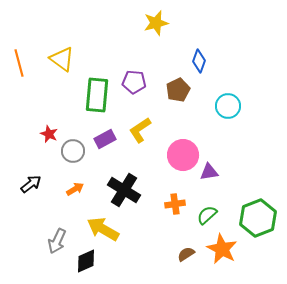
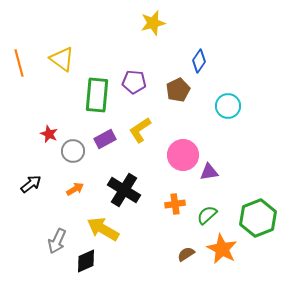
yellow star: moved 3 px left
blue diamond: rotated 15 degrees clockwise
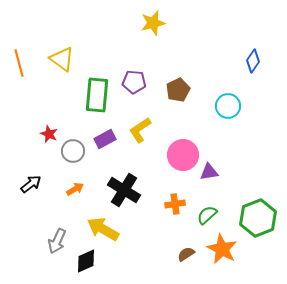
blue diamond: moved 54 px right
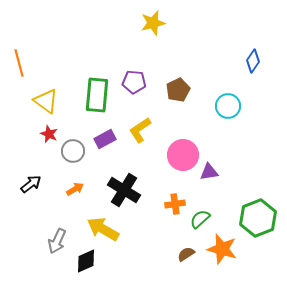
yellow triangle: moved 16 px left, 42 px down
green semicircle: moved 7 px left, 4 px down
orange star: rotated 12 degrees counterclockwise
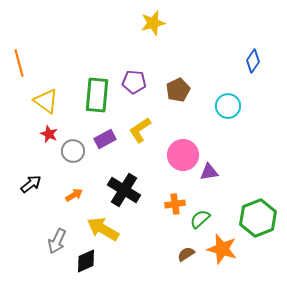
orange arrow: moved 1 px left, 6 px down
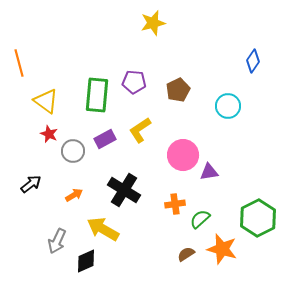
green hexagon: rotated 6 degrees counterclockwise
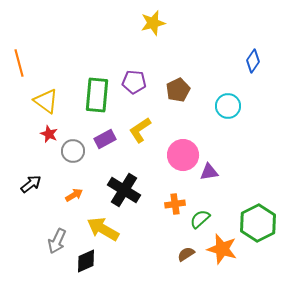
green hexagon: moved 5 px down
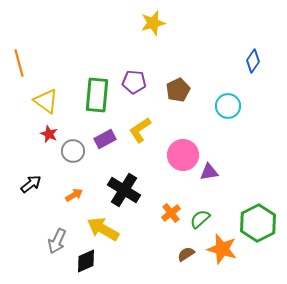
orange cross: moved 4 px left, 9 px down; rotated 30 degrees counterclockwise
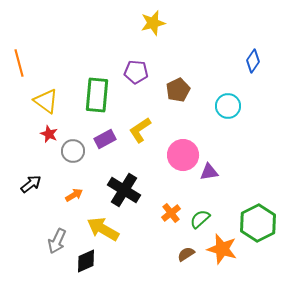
purple pentagon: moved 2 px right, 10 px up
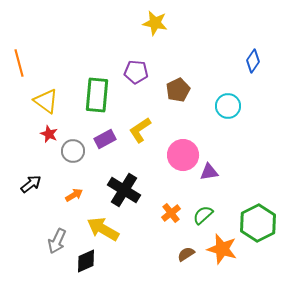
yellow star: moved 2 px right; rotated 25 degrees clockwise
green semicircle: moved 3 px right, 4 px up
